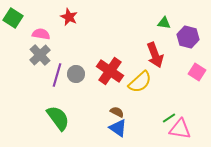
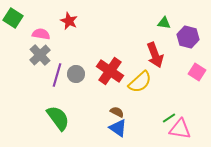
red star: moved 4 px down
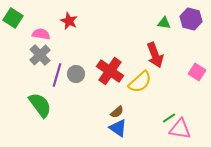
purple hexagon: moved 3 px right, 18 px up
brown semicircle: rotated 112 degrees clockwise
green semicircle: moved 18 px left, 13 px up
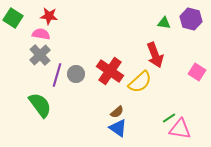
red star: moved 20 px left, 5 px up; rotated 18 degrees counterclockwise
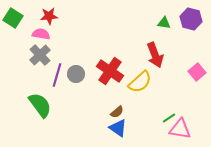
red star: rotated 12 degrees counterclockwise
pink square: rotated 18 degrees clockwise
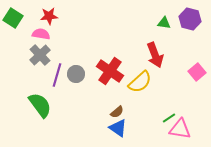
purple hexagon: moved 1 px left
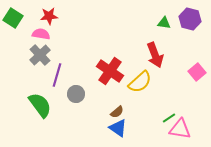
gray circle: moved 20 px down
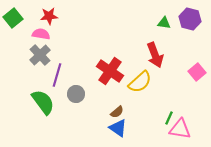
green square: rotated 18 degrees clockwise
green semicircle: moved 3 px right, 3 px up
green line: rotated 32 degrees counterclockwise
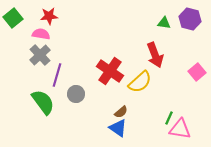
brown semicircle: moved 4 px right
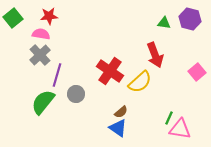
green semicircle: rotated 104 degrees counterclockwise
